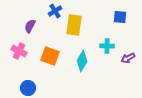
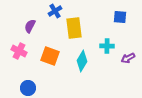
yellow rectangle: moved 3 px down; rotated 15 degrees counterclockwise
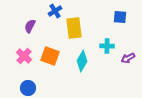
pink cross: moved 5 px right, 5 px down; rotated 14 degrees clockwise
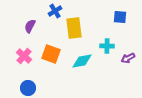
orange square: moved 1 px right, 2 px up
cyan diamond: rotated 50 degrees clockwise
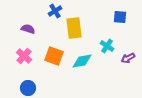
purple semicircle: moved 2 px left, 3 px down; rotated 80 degrees clockwise
cyan cross: rotated 32 degrees clockwise
orange square: moved 3 px right, 2 px down
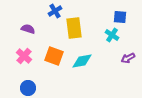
cyan cross: moved 5 px right, 11 px up
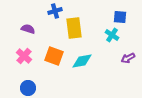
blue cross: rotated 16 degrees clockwise
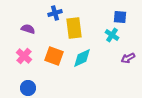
blue cross: moved 2 px down
cyan diamond: moved 3 px up; rotated 15 degrees counterclockwise
